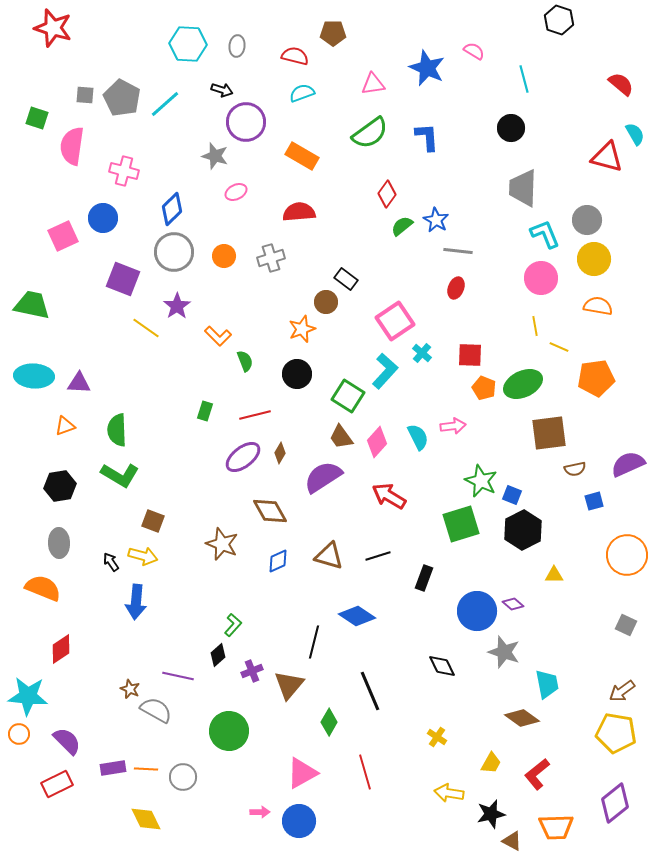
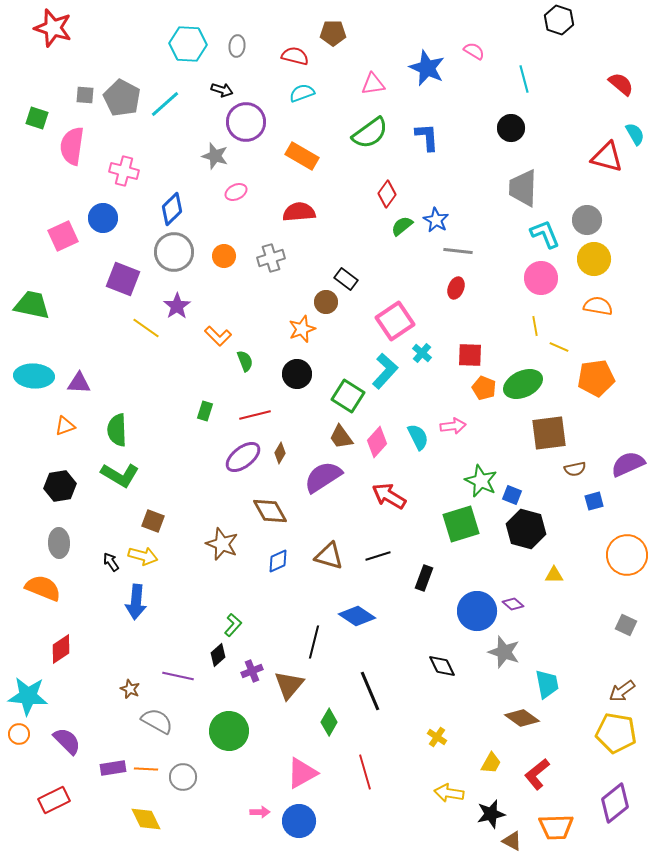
black hexagon at (523, 530): moved 3 px right, 1 px up; rotated 18 degrees counterclockwise
gray semicircle at (156, 710): moved 1 px right, 11 px down
red rectangle at (57, 784): moved 3 px left, 16 px down
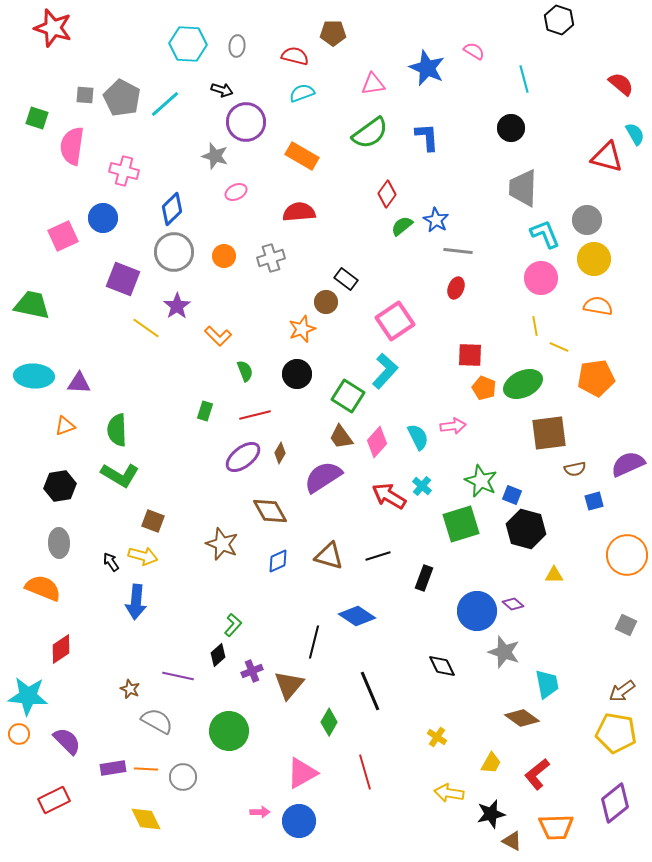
cyan cross at (422, 353): moved 133 px down
green semicircle at (245, 361): moved 10 px down
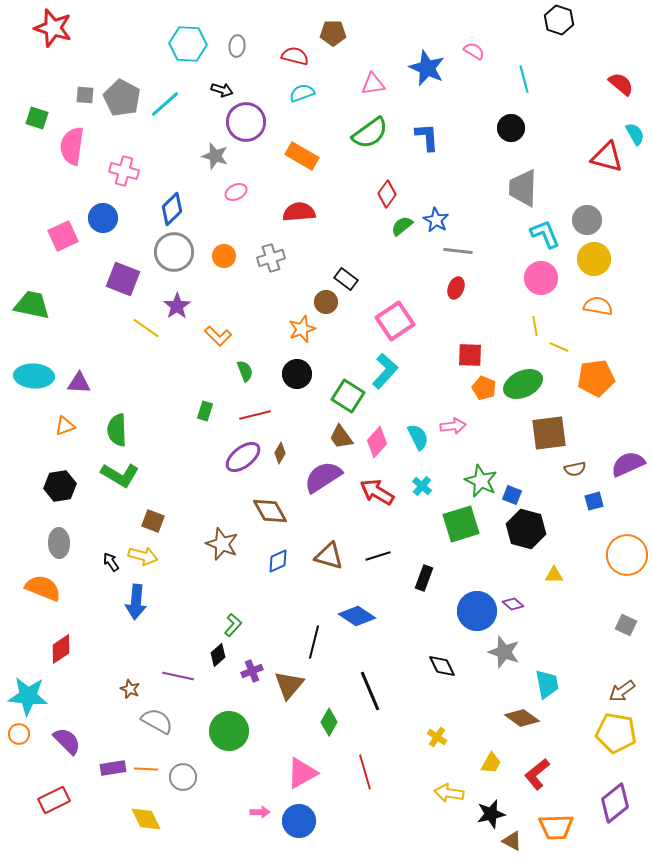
red arrow at (389, 496): moved 12 px left, 4 px up
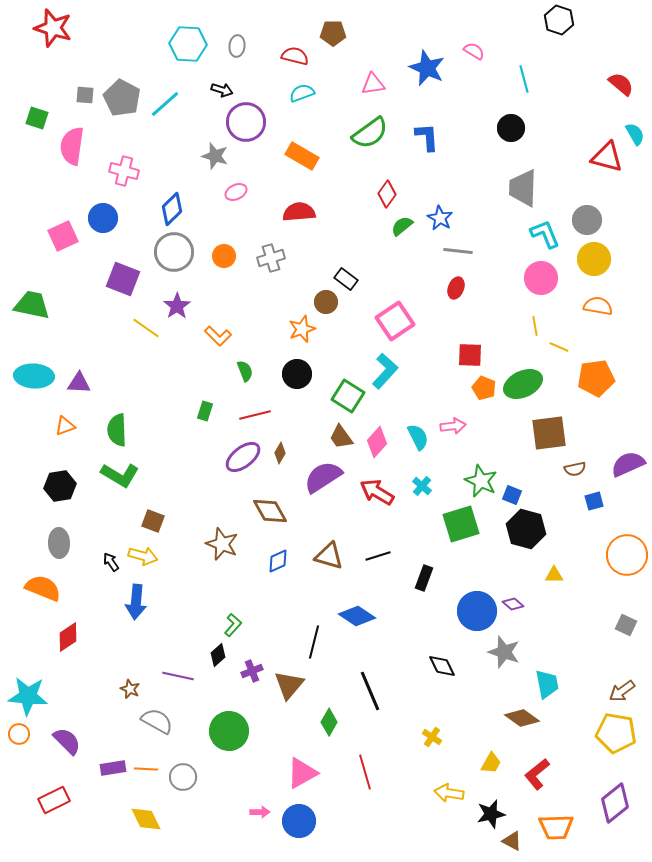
blue star at (436, 220): moved 4 px right, 2 px up
red diamond at (61, 649): moved 7 px right, 12 px up
yellow cross at (437, 737): moved 5 px left
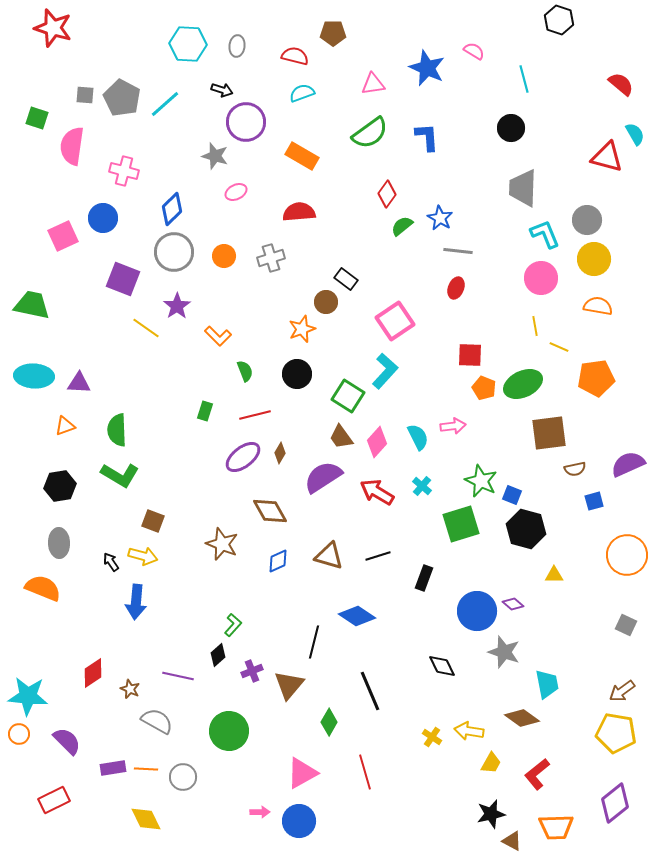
red diamond at (68, 637): moved 25 px right, 36 px down
yellow arrow at (449, 793): moved 20 px right, 62 px up
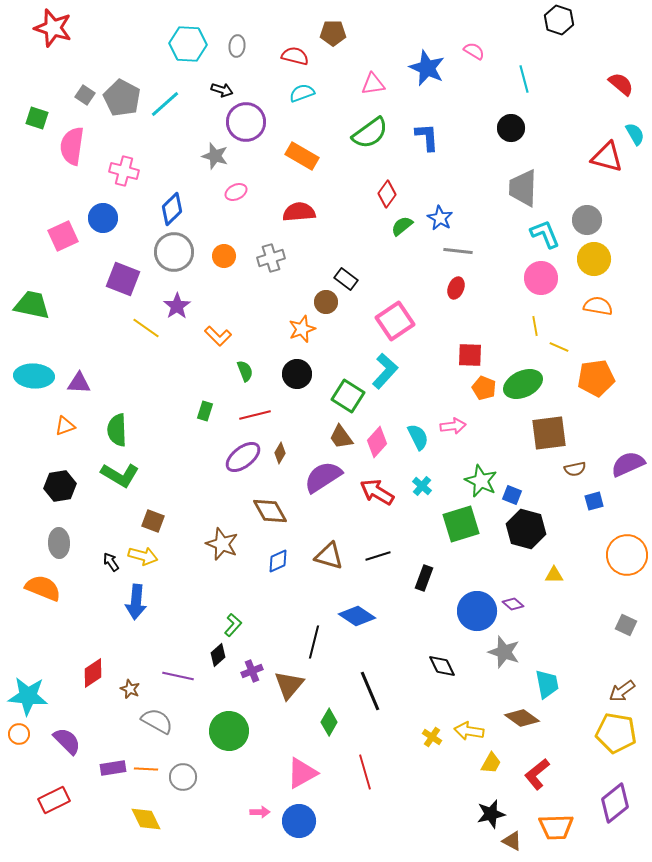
gray square at (85, 95): rotated 30 degrees clockwise
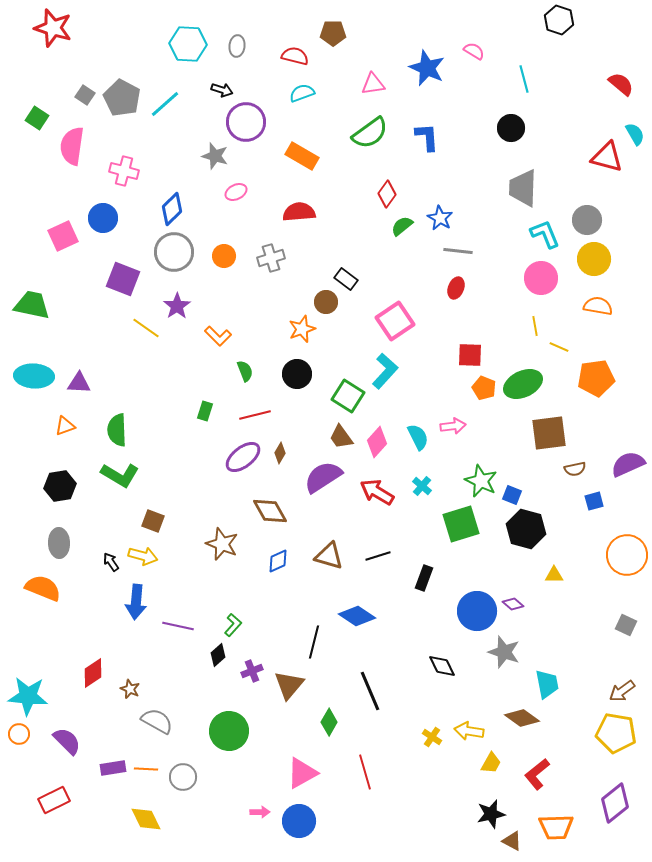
green square at (37, 118): rotated 15 degrees clockwise
purple line at (178, 676): moved 50 px up
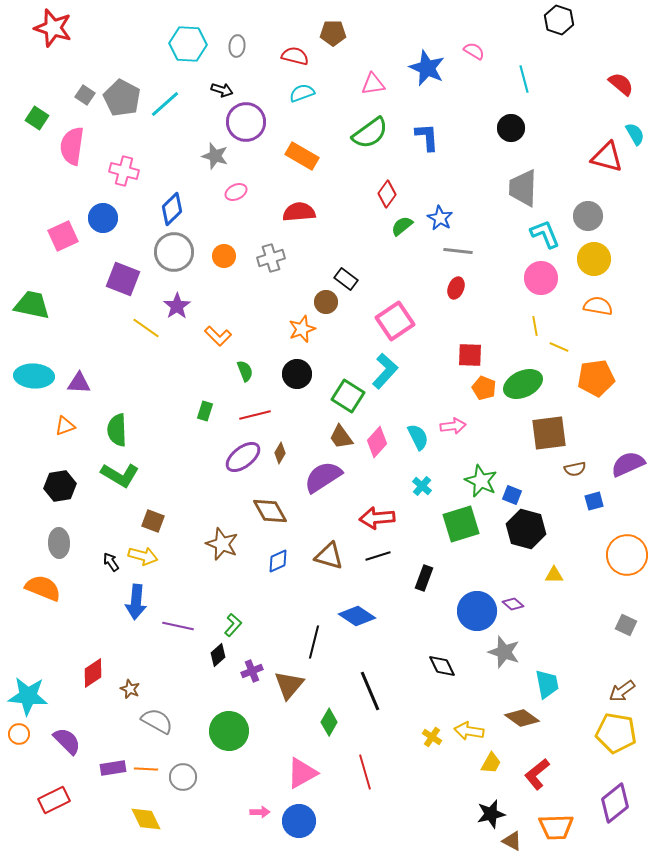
gray circle at (587, 220): moved 1 px right, 4 px up
red arrow at (377, 492): moved 26 px down; rotated 36 degrees counterclockwise
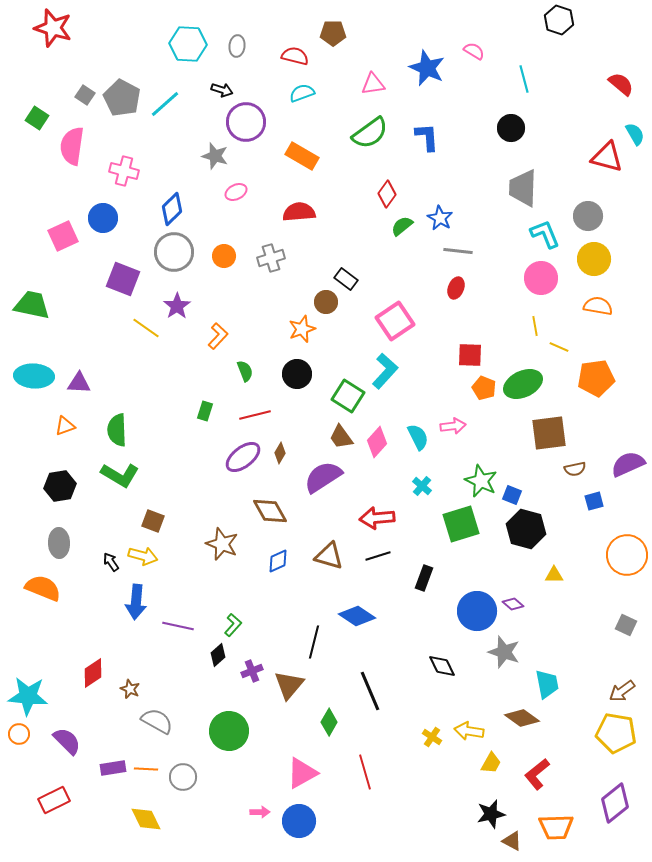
orange L-shape at (218, 336): rotated 92 degrees counterclockwise
